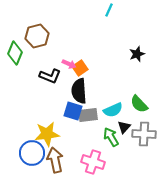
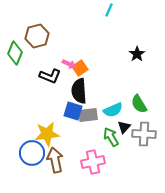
black star: rotated 14 degrees counterclockwise
green semicircle: rotated 12 degrees clockwise
pink cross: rotated 30 degrees counterclockwise
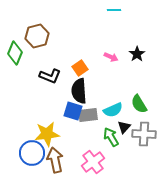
cyan line: moved 5 px right; rotated 64 degrees clockwise
pink arrow: moved 42 px right, 7 px up
pink cross: rotated 25 degrees counterclockwise
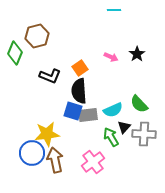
green semicircle: rotated 12 degrees counterclockwise
